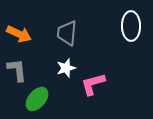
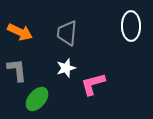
orange arrow: moved 1 px right, 2 px up
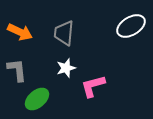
white ellipse: rotated 60 degrees clockwise
gray trapezoid: moved 3 px left
pink L-shape: moved 2 px down
green ellipse: rotated 10 degrees clockwise
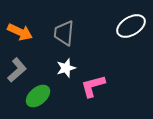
gray L-shape: rotated 55 degrees clockwise
green ellipse: moved 1 px right, 3 px up
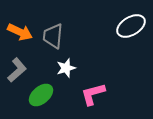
gray trapezoid: moved 11 px left, 3 px down
pink L-shape: moved 8 px down
green ellipse: moved 3 px right, 1 px up
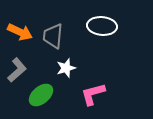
white ellipse: moved 29 px left; rotated 36 degrees clockwise
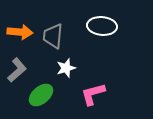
orange arrow: rotated 20 degrees counterclockwise
